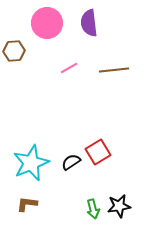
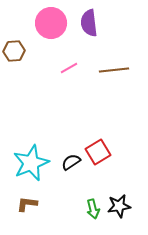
pink circle: moved 4 px right
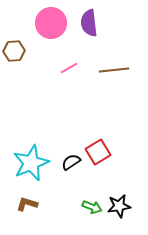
brown L-shape: rotated 10 degrees clockwise
green arrow: moved 1 px left, 2 px up; rotated 54 degrees counterclockwise
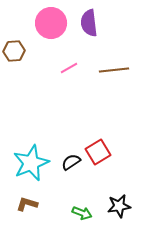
green arrow: moved 10 px left, 6 px down
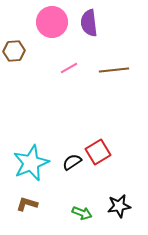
pink circle: moved 1 px right, 1 px up
black semicircle: moved 1 px right
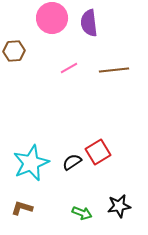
pink circle: moved 4 px up
brown L-shape: moved 5 px left, 4 px down
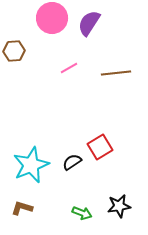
purple semicircle: rotated 40 degrees clockwise
brown line: moved 2 px right, 3 px down
red square: moved 2 px right, 5 px up
cyan star: moved 2 px down
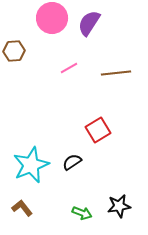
red square: moved 2 px left, 17 px up
brown L-shape: rotated 35 degrees clockwise
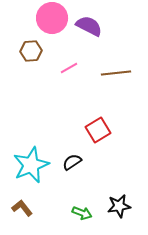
purple semicircle: moved 3 px down; rotated 84 degrees clockwise
brown hexagon: moved 17 px right
